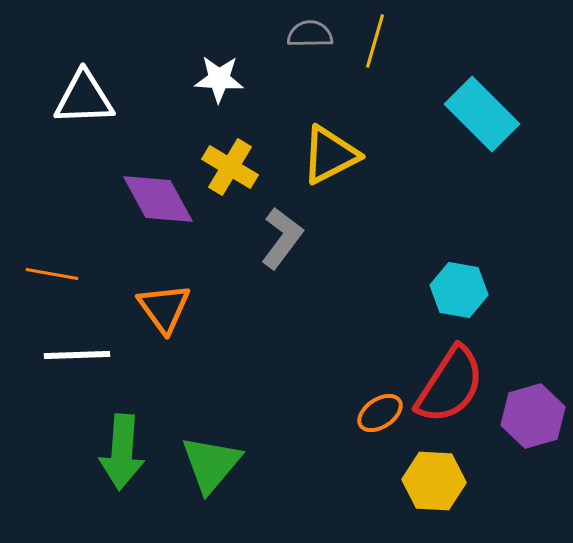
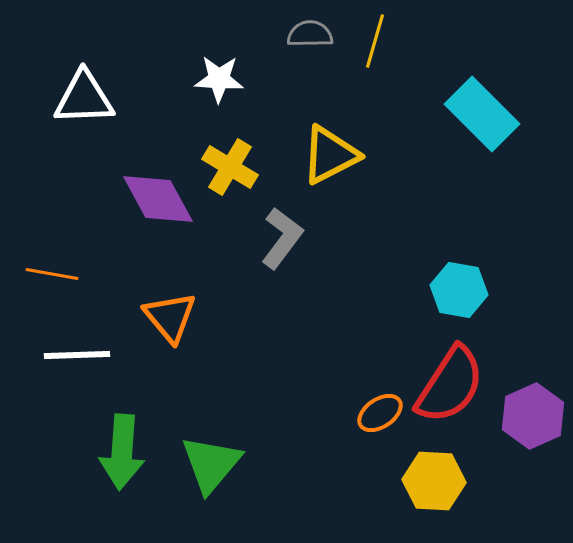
orange triangle: moved 6 px right, 9 px down; rotated 4 degrees counterclockwise
purple hexagon: rotated 8 degrees counterclockwise
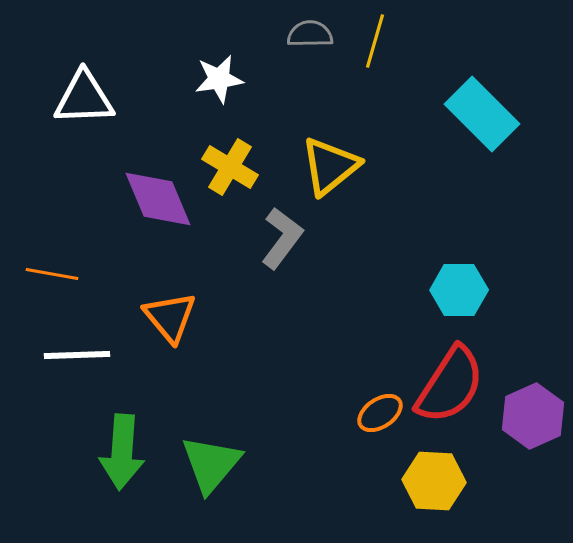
white star: rotated 12 degrees counterclockwise
yellow triangle: moved 11 px down; rotated 12 degrees counterclockwise
purple diamond: rotated 6 degrees clockwise
cyan hexagon: rotated 10 degrees counterclockwise
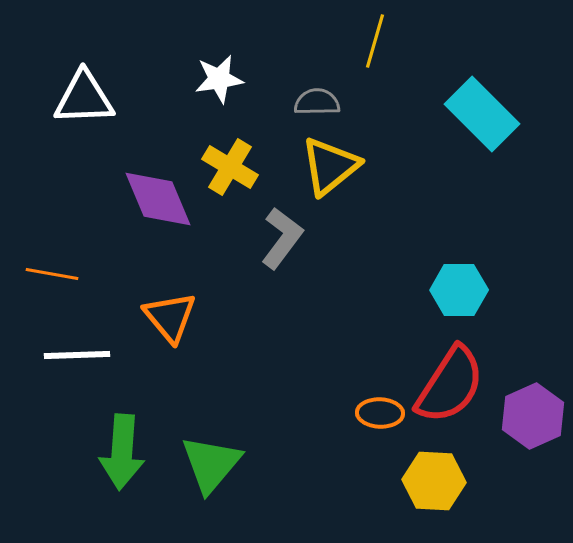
gray semicircle: moved 7 px right, 68 px down
orange ellipse: rotated 36 degrees clockwise
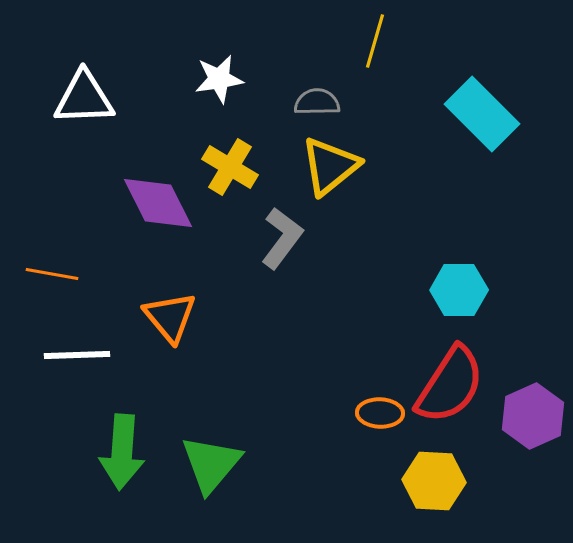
purple diamond: moved 4 px down; rotated 4 degrees counterclockwise
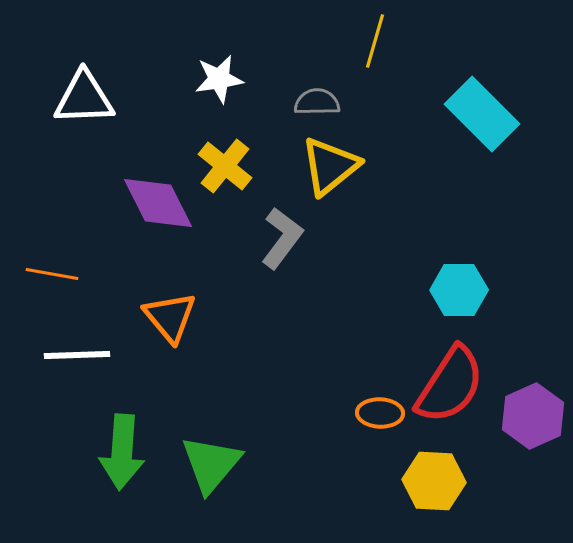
yellow cross: moved 5 px left, 1 px up; rotated 8 degrees clockwise
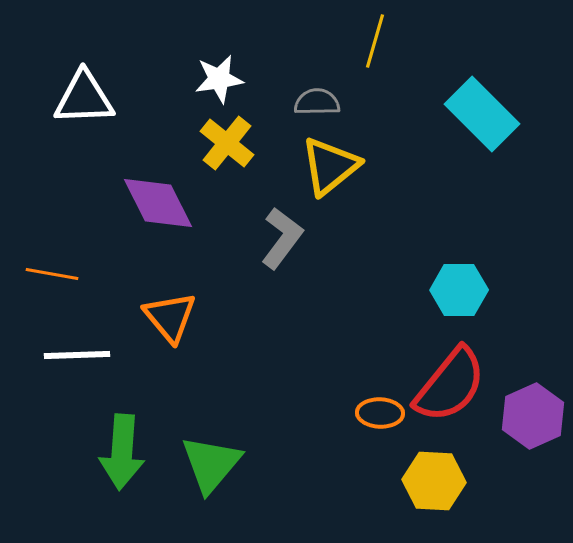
yellow cross: moved 2 px right, 23 px up
red semicircle: rotated 6 degrees clockwise
